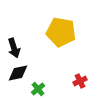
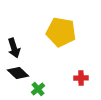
black diamond: rotated 55 degrees clockwise
red cross: moved 1 px right, 3 px up; rotated 24 degrees clockwise
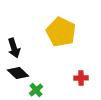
yellow pentagon: rotated 16 degrees clockwise
green cross: moved 2 px left, 1 px down
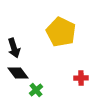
black diamond: rotated 10 degrees clockwise
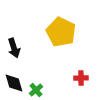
black diamond: moved 4 px left, 10 px down; rotated 20 degrees clockwise
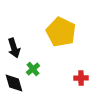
green cross: moved 3 px left, 21 px up
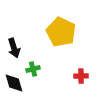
green cross: rotated 24 degrees clockwise
red cross: moved 2 px up
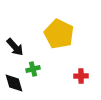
yellow pentagon: moved 2 px left, 2 px down
black arrow: moved 1 px right, 1 px up; rotated 24 degrees counterclockwise
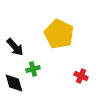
red cross: rotated 24 degrees clockwise
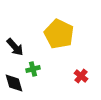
red cross: rotated 16 degrees clockwise
